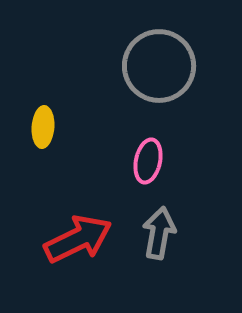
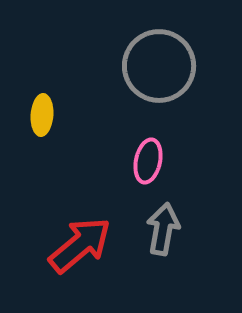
yellow ellipse: moved 1 px left, 12 px up
gray arrow: moved 4 px right, 4 px up
red arrow: moved 2 px right, 6 px down; rotated 14 degrees counterclockwise
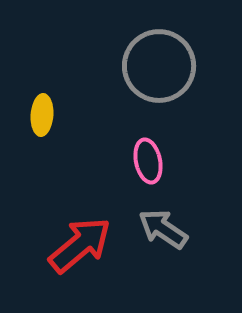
pink ellipse: rotated 24 degrees counterclockwise
gray arrow: rotated 66 degrees counterclockwise
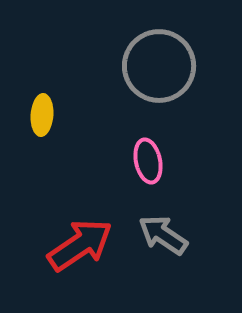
gray arrow: moved 6 px down
red arrow: rotated 6 degrees clockwise
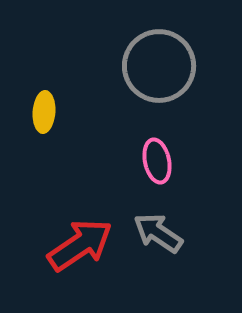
yellow ellipse: moved 2 px right, 3 px up
pink ellipse: moved 9 px right
gray arrow: moved 5 px left, 2 px up
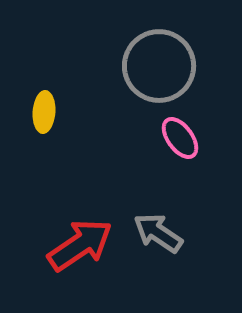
pink ellipse: moved 23 px right, 23 px up; rotated 24 degrees counterclockwise
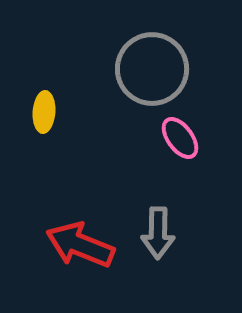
gray circle: moved 7 px left, 3 px down
gray arrow: rotated 123 degrees counterclockwise
red arrow: rotated 124 degrees counterclockwise
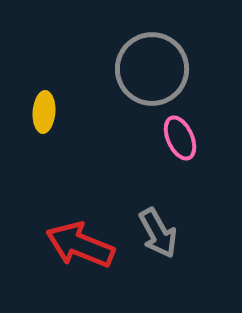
pink ellipse: rotated 12 degrees clockwise
gray arrow: rotated 30 degrees counterclockwise
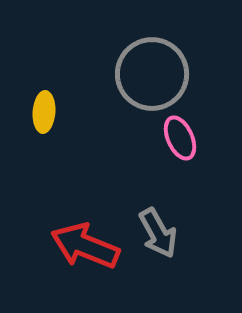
gray circle: moved 5 px down
red arrow: moved 5 px right, 1 px down
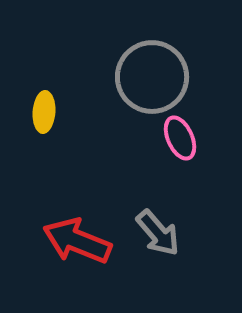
gray circle: moved 3 px down
gray arrow: rotated 12 degrees counterclockwise
red arrow: moved 8 px left, 5 px up
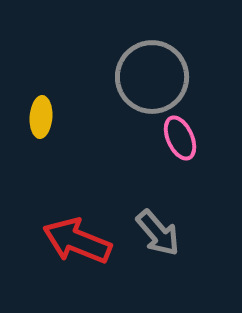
yellow ellipse: moved 3 px left, 5 px down
